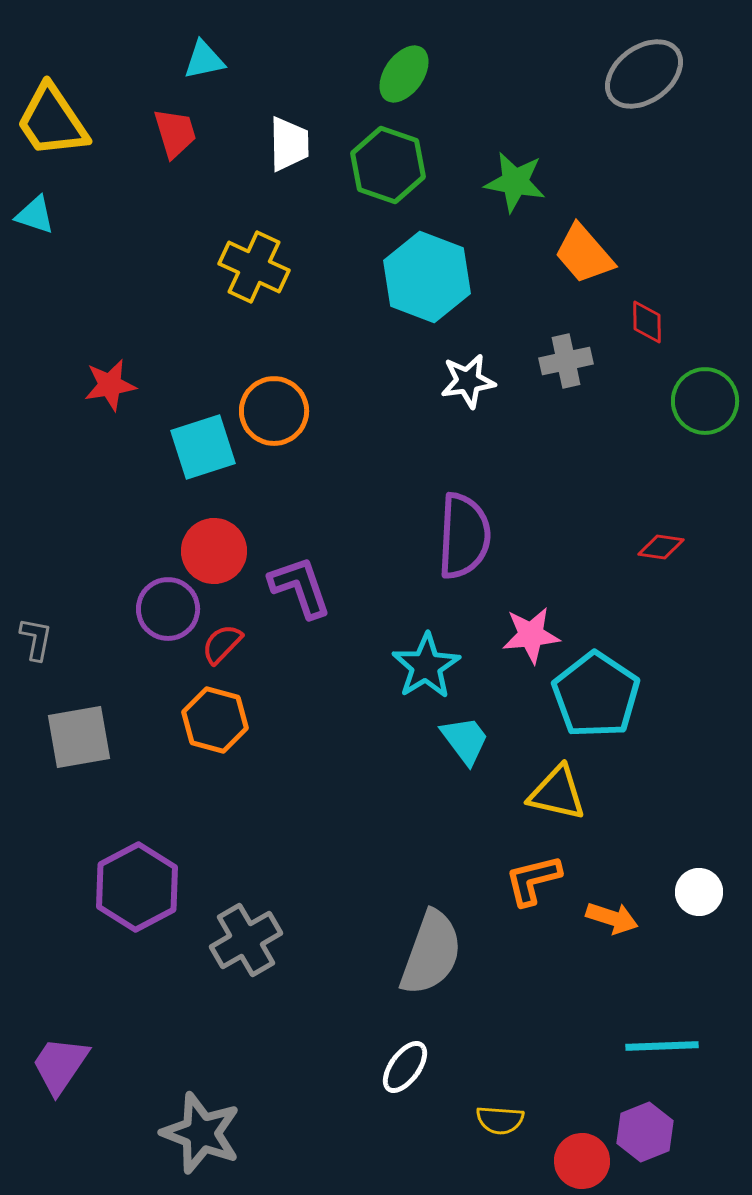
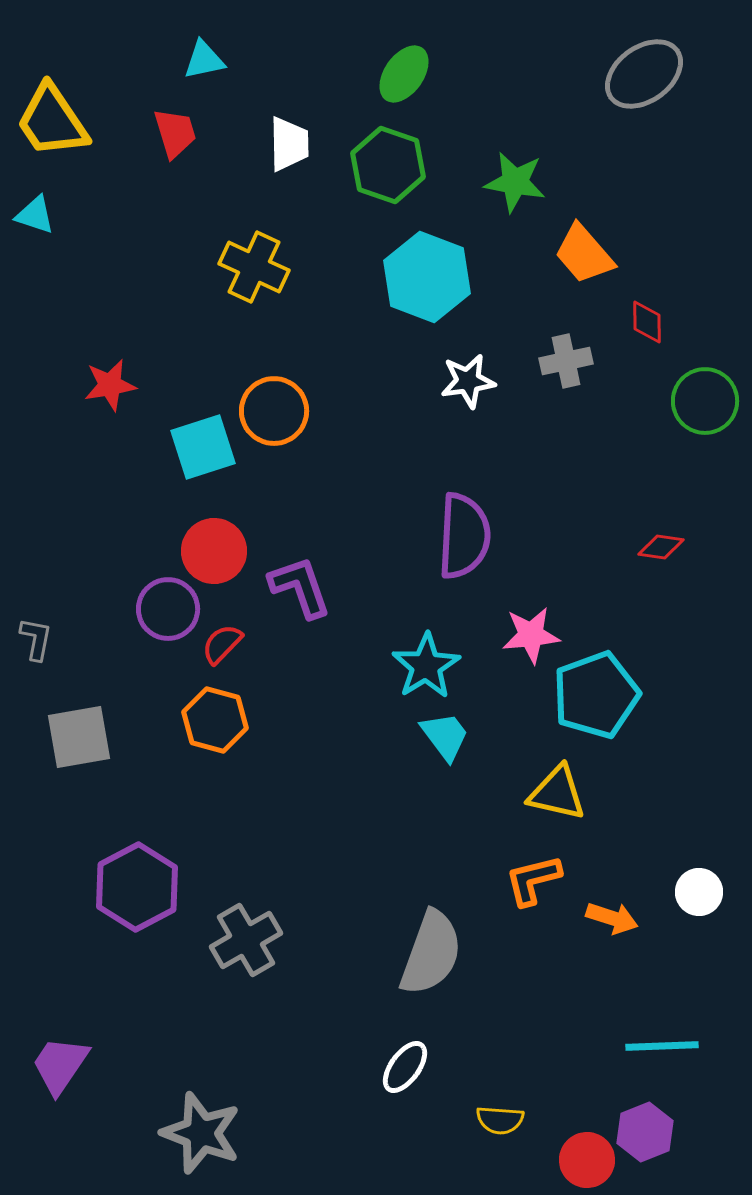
cyan pentagon at (596, 695): rotated 18 degrees clockwise
cyan trapezoid at (465, 740): moved 20 px left, 4 px up
red circle at (582, 1161): moved 5 px right, 1 px up
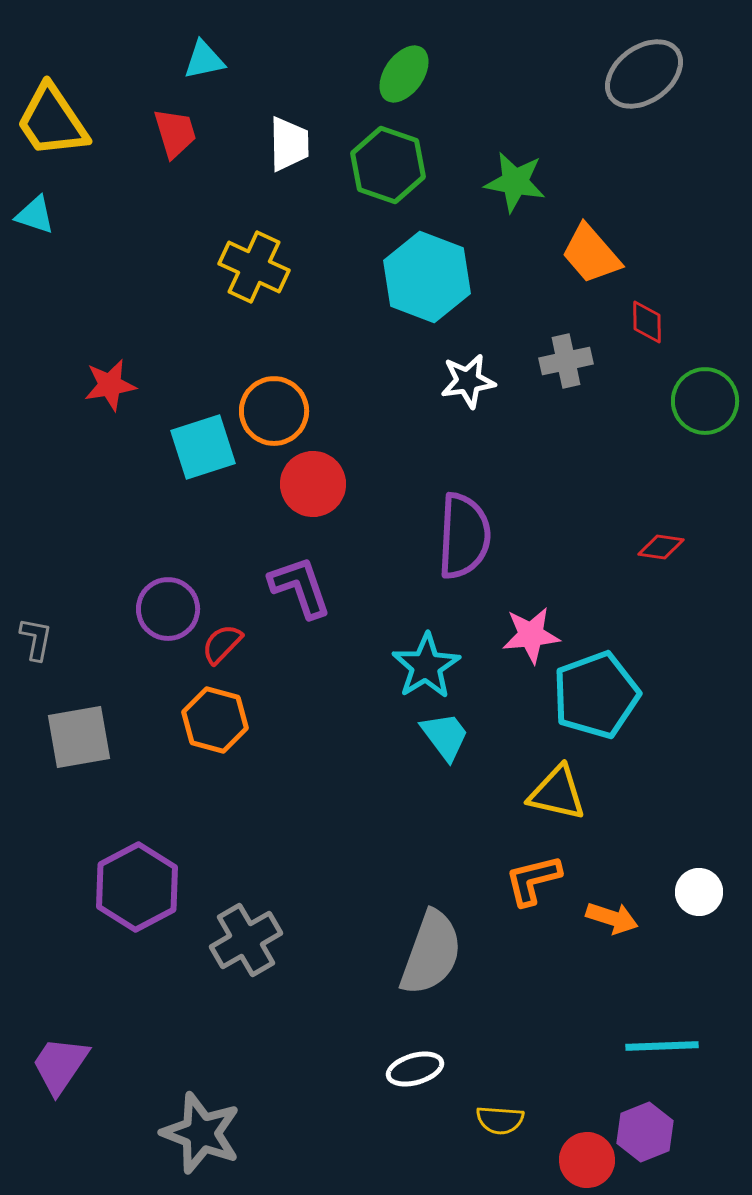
orange trapezoid at (584, 254): moved 7 px right
red circle at (214, 551): moved 99 px right, 67 px up
white ellipse at (405, 1067): moved 10 px right, 2 px down; rotated 38 degrees clockwise
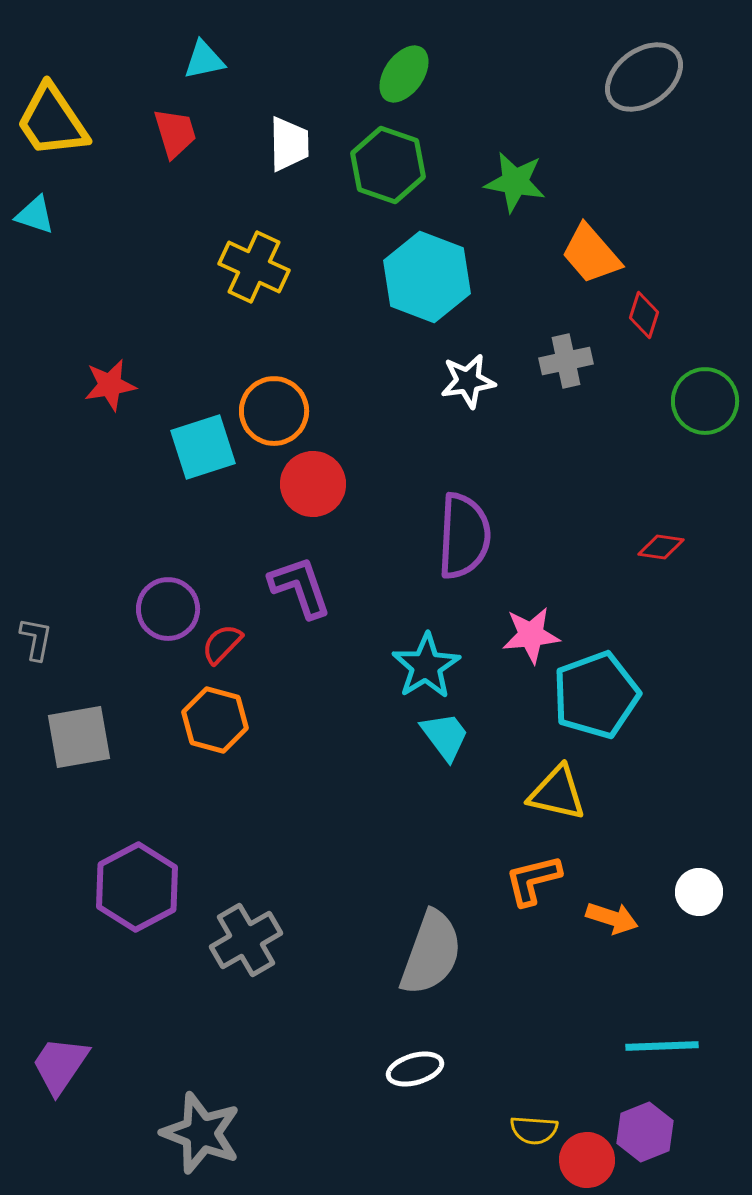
gray ellipse at (644, 74): moved 3 px down
red diamond at (647, 322): moved 3 px left, 7 px up; rotated 18 degrees clockwise
yellow semicircle at (500, 1120): moved 34 px right, 10 px down
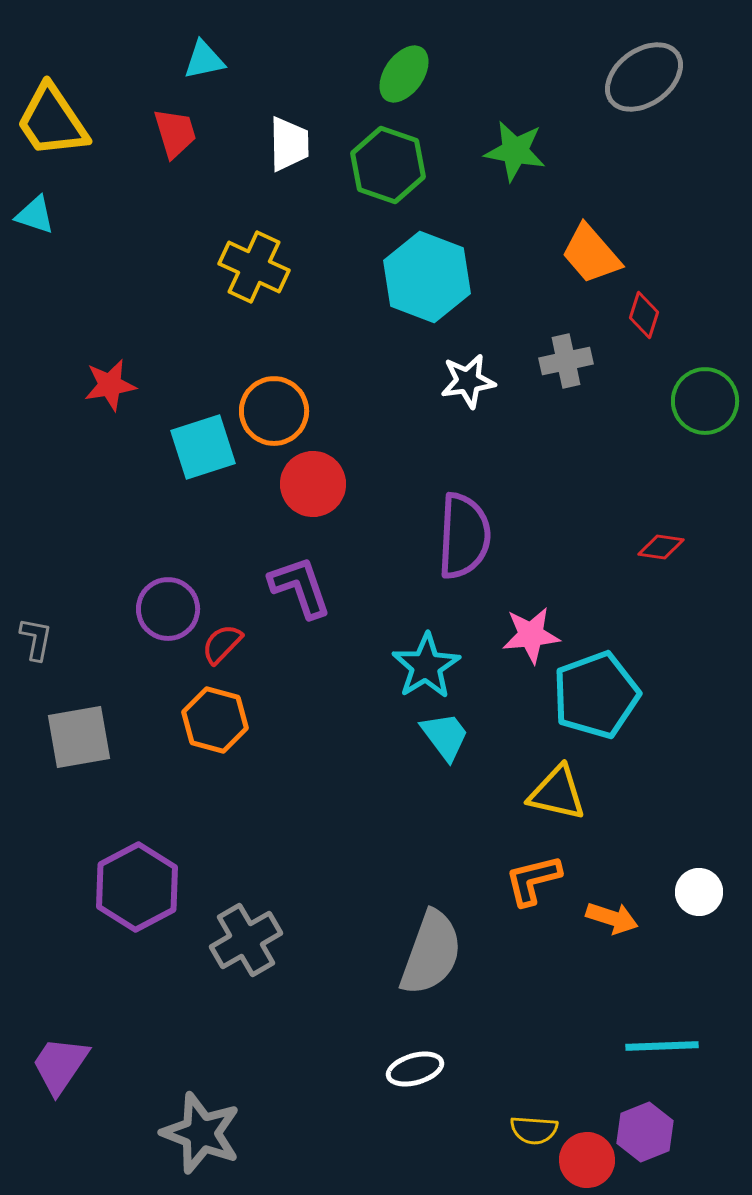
green star at (515, 182): moved 31 px up
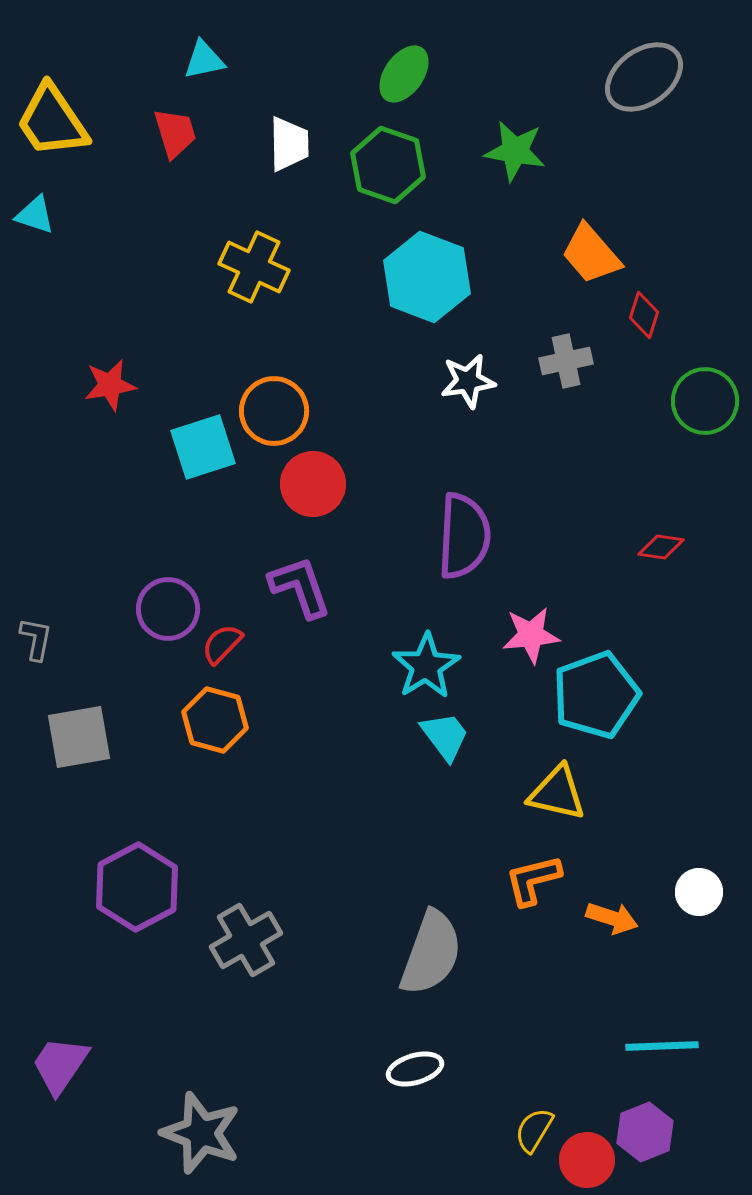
yellow semicircle at (534, 1130): rotated 117 degrees clockwise
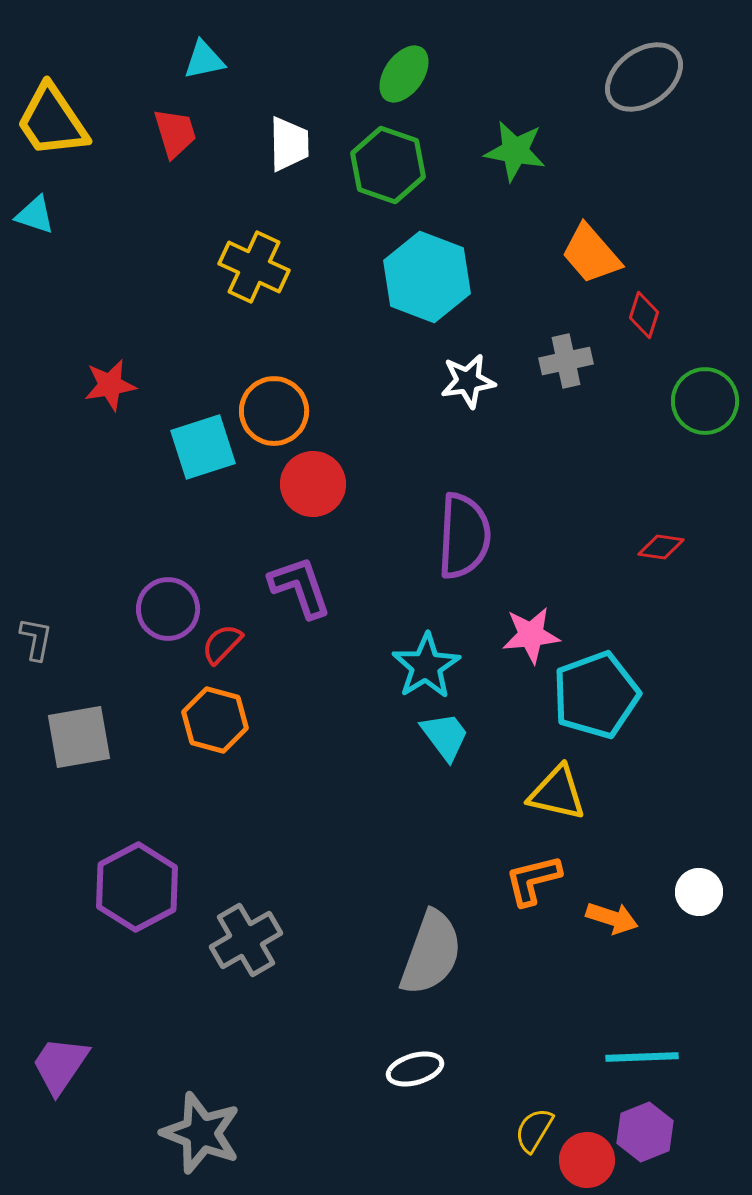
cyan line at (662, 1046): moved 20 px left, 11 px down
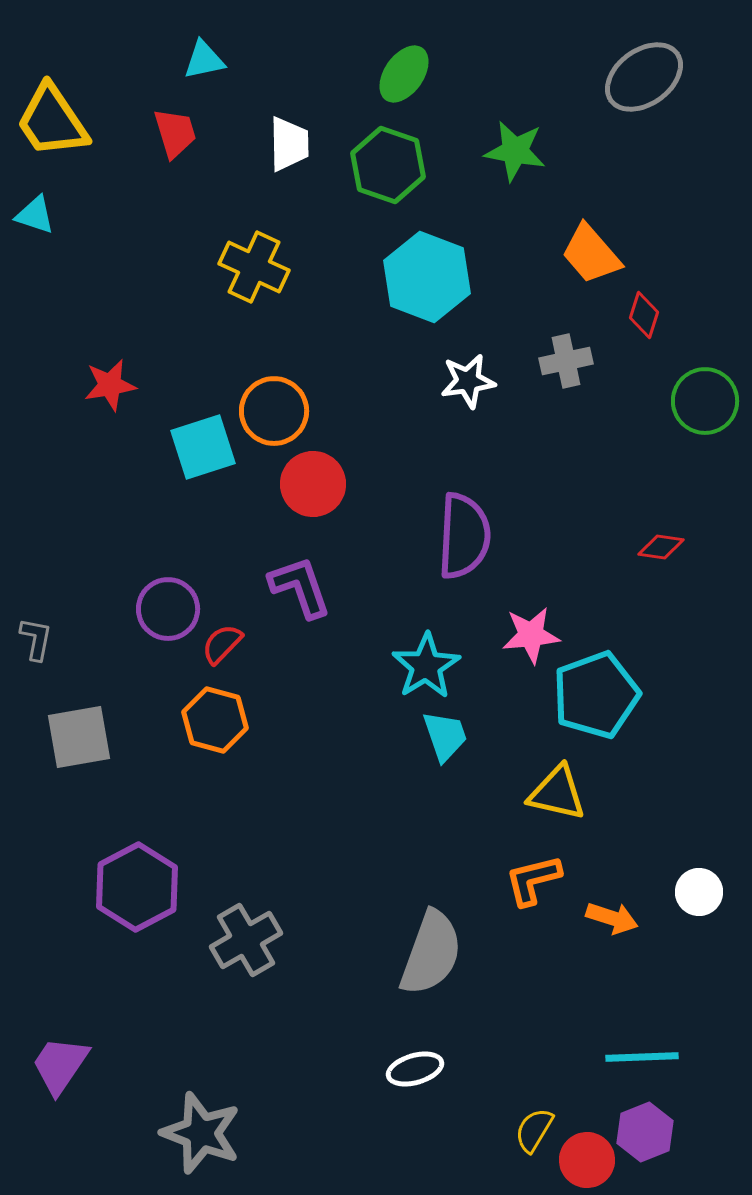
cyan trapezoid at (445, 736): rotated 18 degrees clockwise
